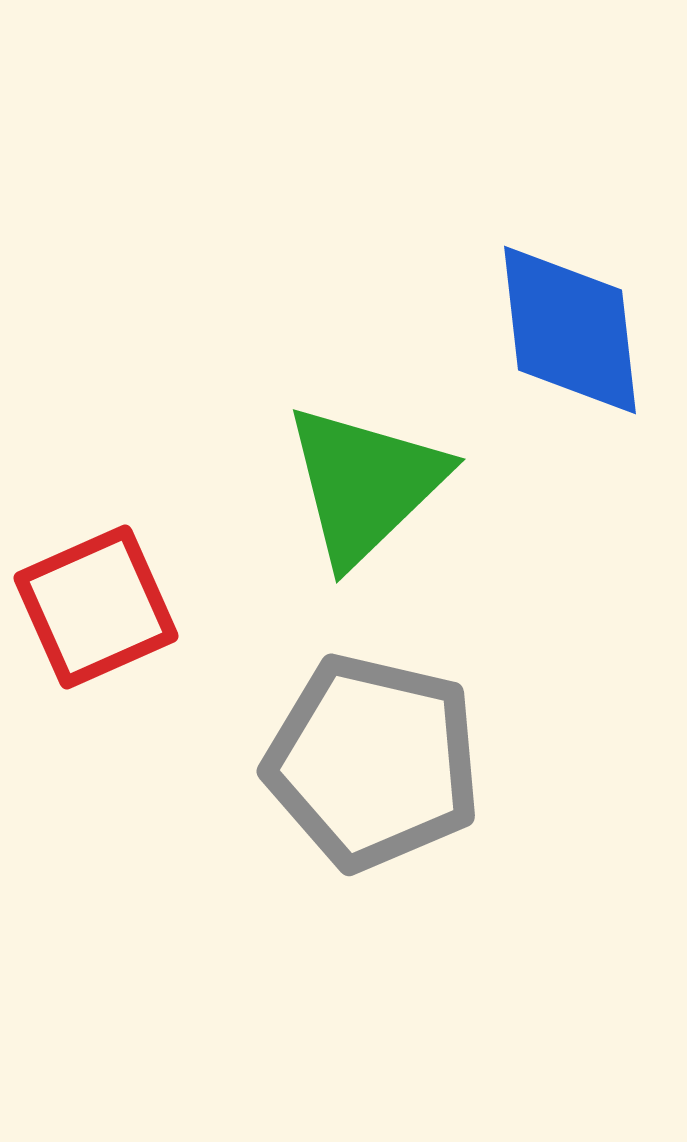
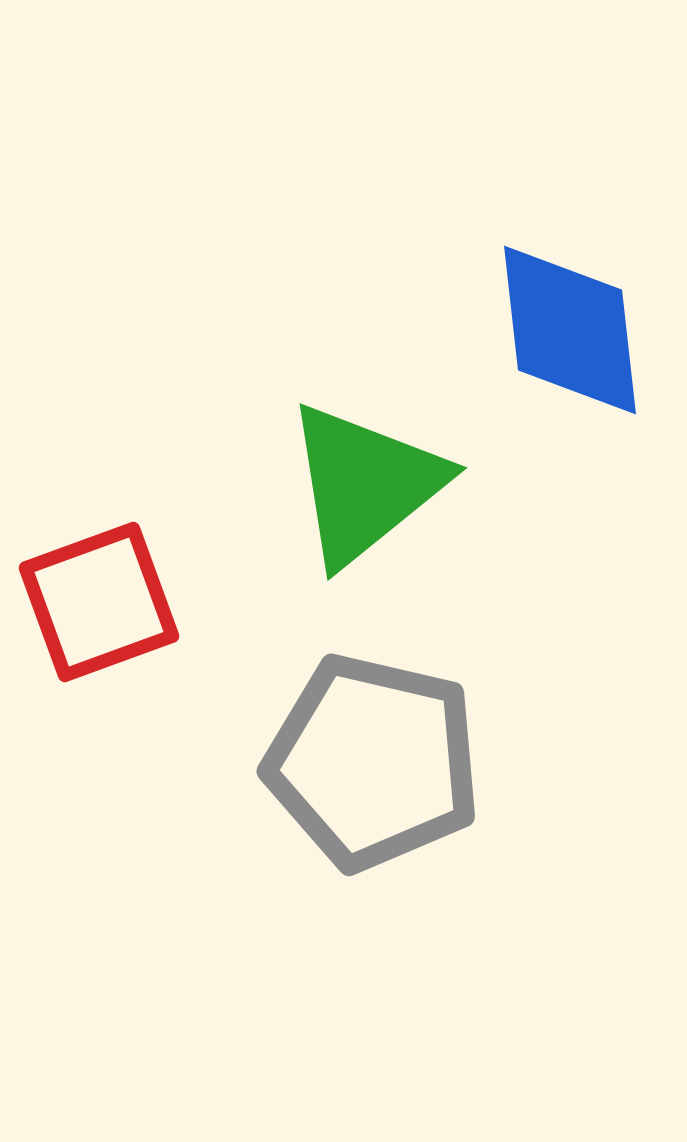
green triangle: rotated 5 degrees clockwise
red square: moved 3 px right, 5 px up; rotated 4 degrees clockwise
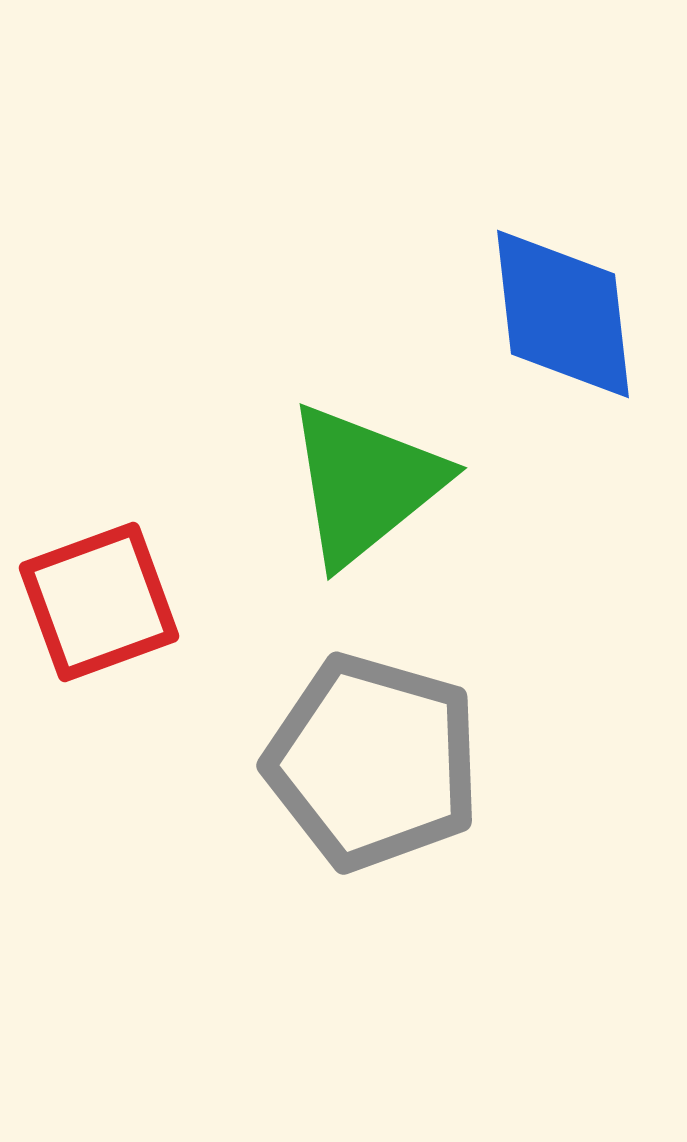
blue diamond: moved 7 px left, 16 px up
gray pentagon: rotated 3 degrees clockwise
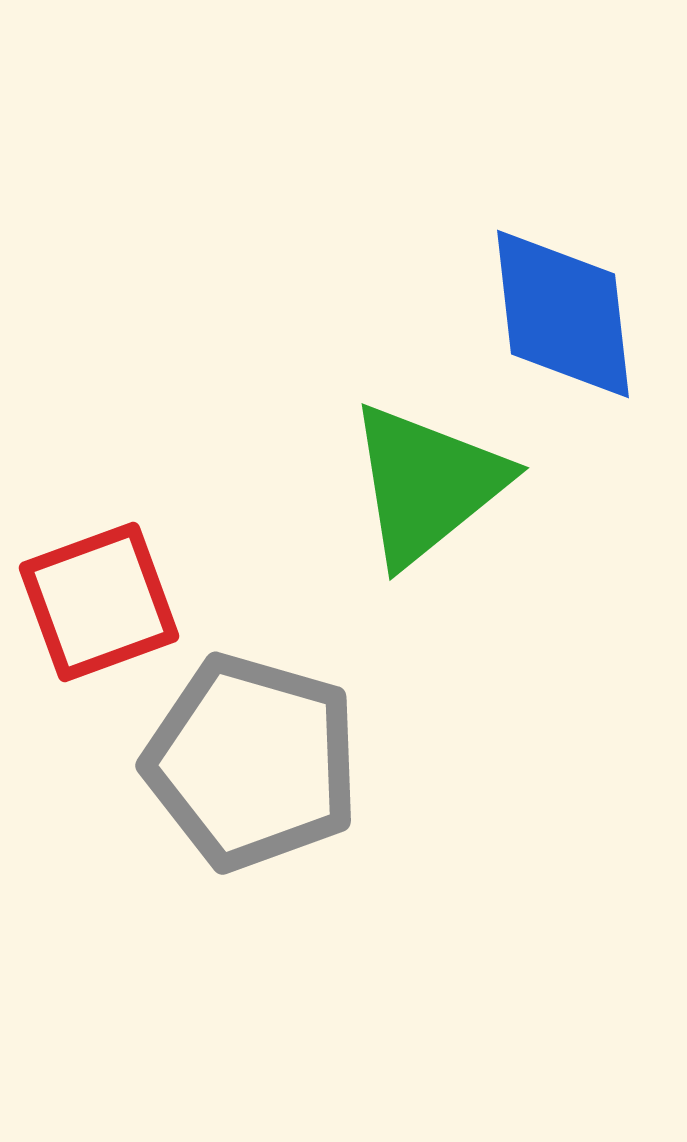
green triangle: moved 62 px right
gray pentagon: moved 121 px left
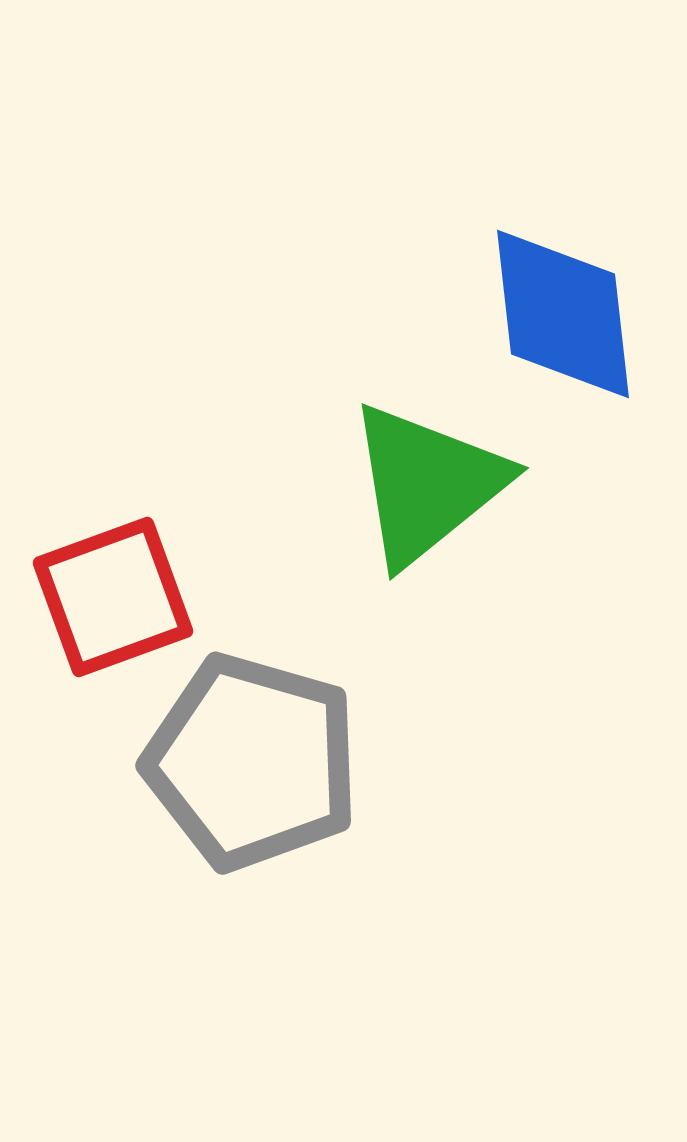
red square: moved 14 px right, 5 px up
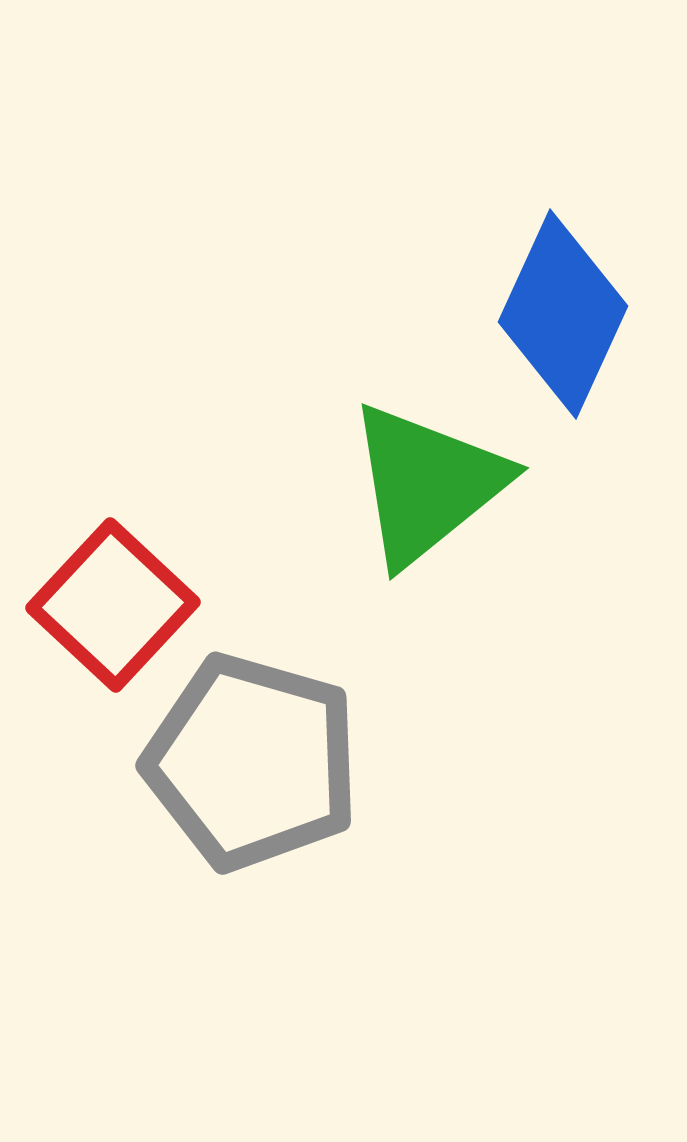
blue diamond: rotated 31 degrees clockwise
red square: moved 8 px down; rotated 27 degrees counterclockwise
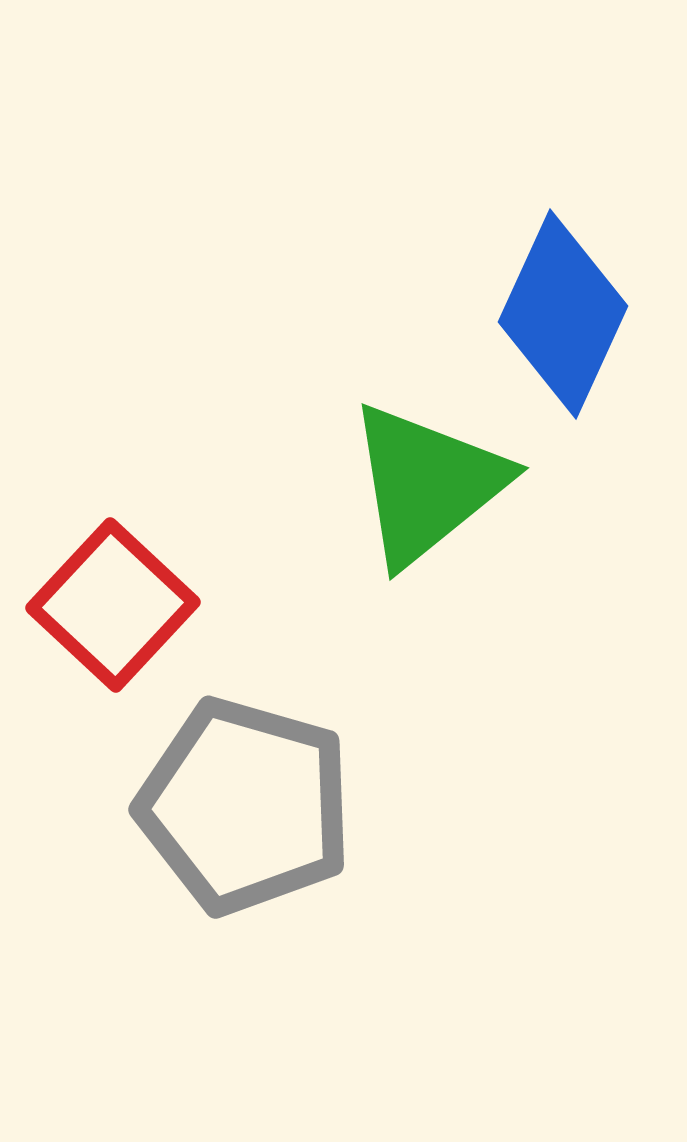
gray pentagon: moved 7 px left, 44 px down
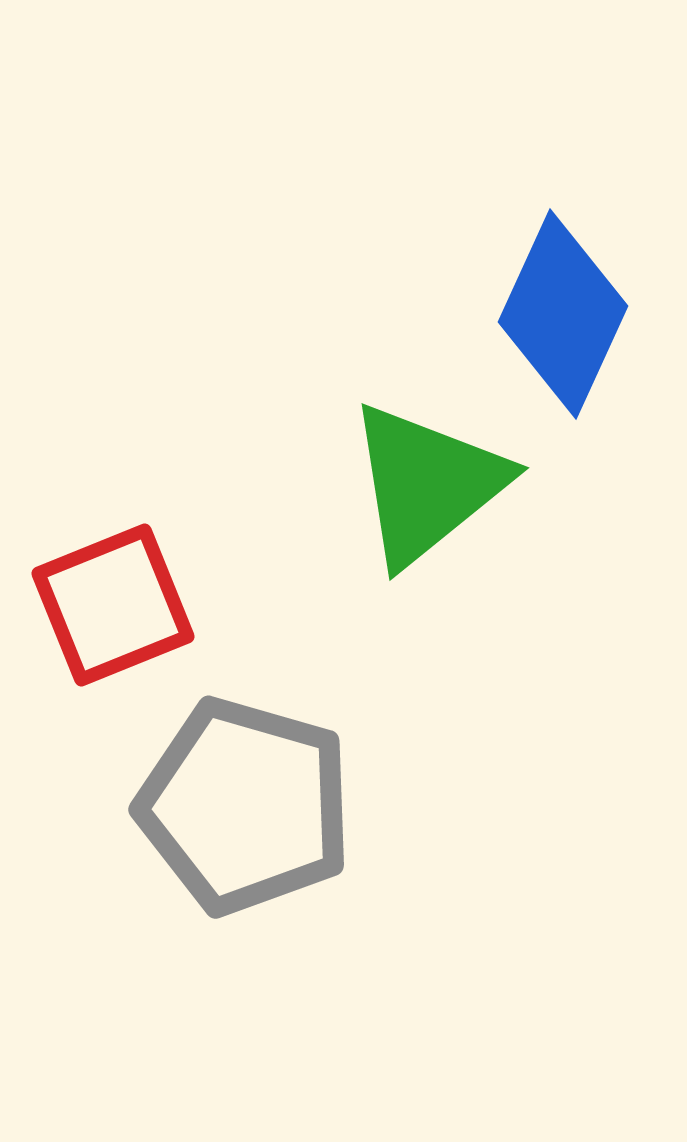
red square: rotated 25 degrees clockwise
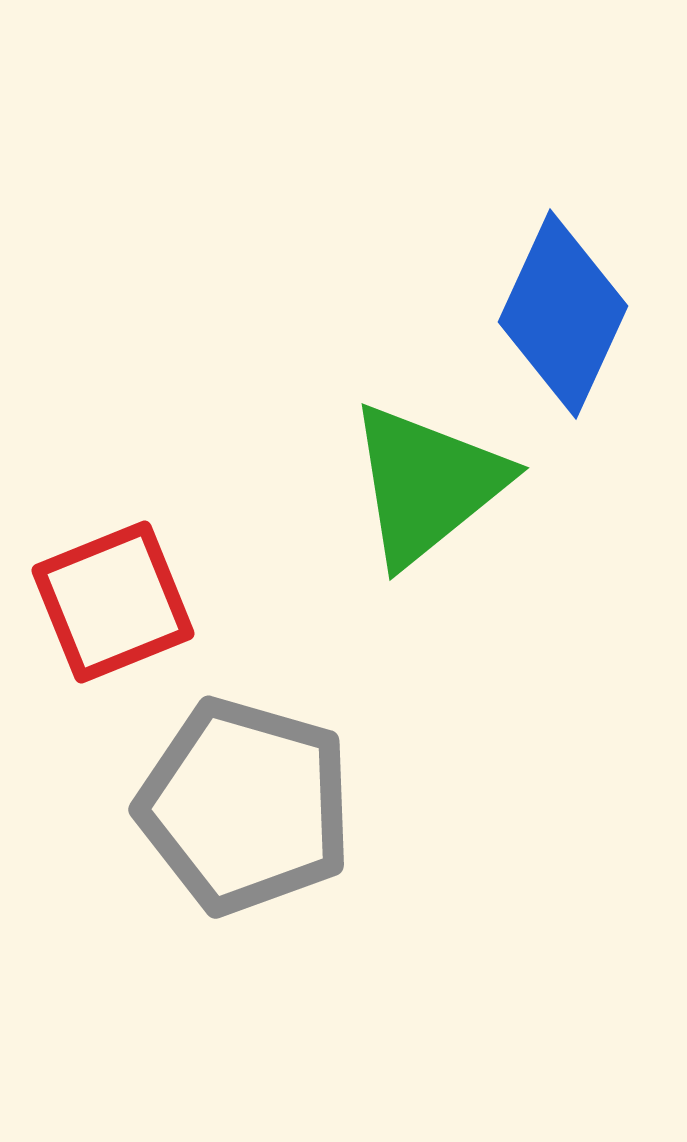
red square: moved 3 px up
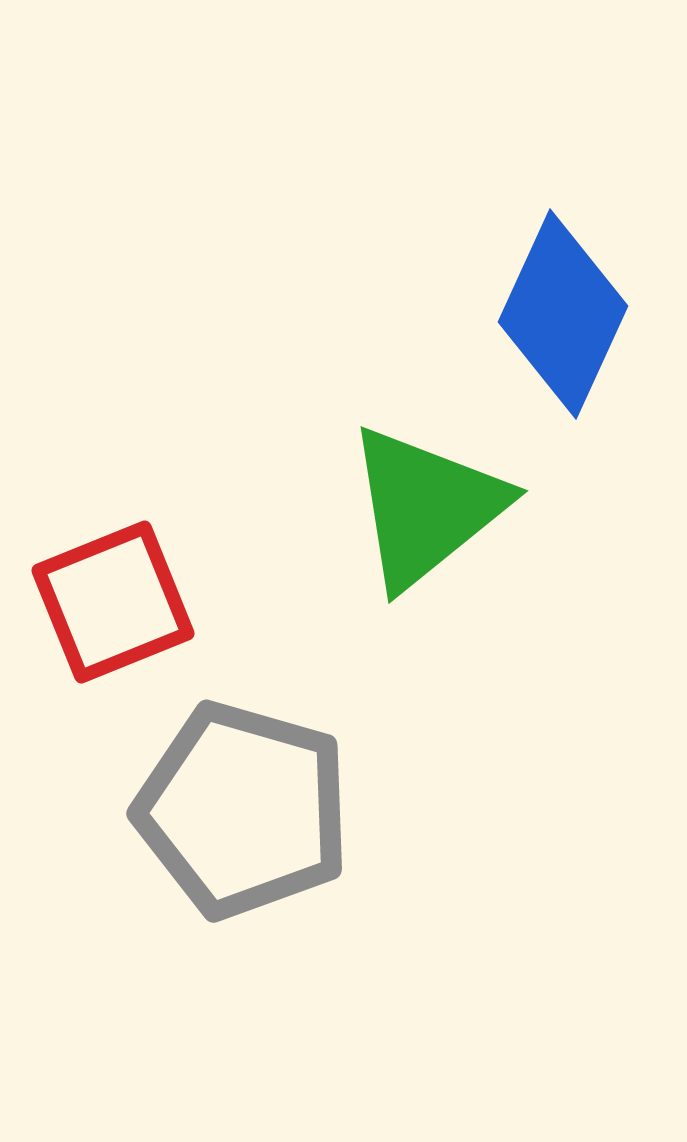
green triangle: moved 1 px left, 23 px down
gray pentagon: moved 2 px left, 4 px down
